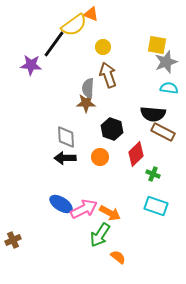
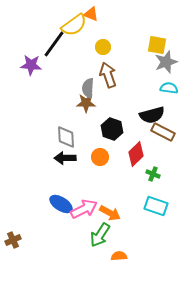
black semicircle: moved 1 px left, 1 px down; rotated 20 degrees counterclockwise
orange semicircle: moved 1 px right, 1 px up; rotated 42 degrees counterclockwise
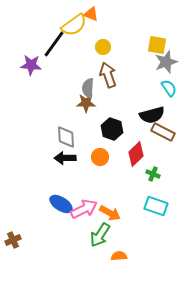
cyan semicircle: rotated 48 degrees clockwise
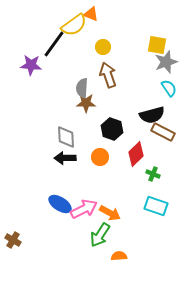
gray semicircle: moved 6 px left
blue ellipse: moved 1 px left
brown cross: rotated 35 degrees counterclockwise
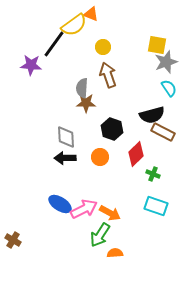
orange semicircle: moved 4 px left, 3 px up
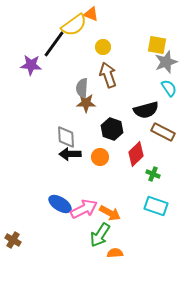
black semicircle: moved 6 px left, 5 px up
black arrow: moved 5 px right, 4 px up
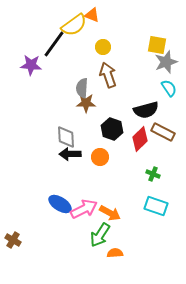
orange triangle: moved 1 px right, 1 px down
red diamond: moved 4 px right, 15 px up
